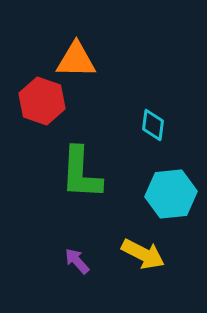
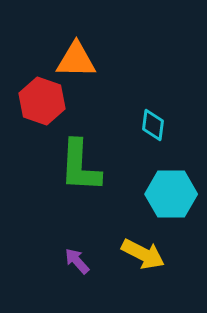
green L-shape: moved 1 px left, 7 px up
cyan hexagon: rotated 6 degrees clockwise
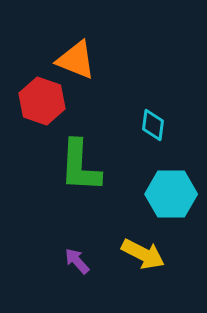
orange triangle: rotated 21 degrees clockwise
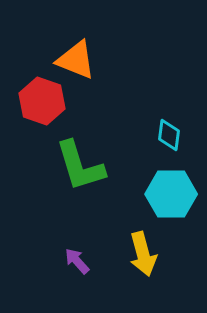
cyan diamond: moved 16 px right, 10 px down
green L-shape: rotated 20 degrees counterclockwise
yellow arrow: rotated 48 degrees clockwise
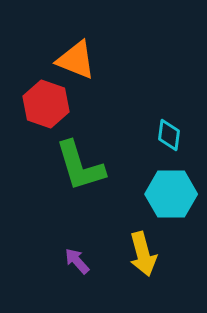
red hexagon: moved 4 px right, 3 px down
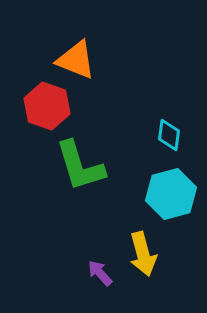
red hexagon: moved 1 px right, 2 px down
cyan hexagon: rotated 15 degrees counterclockwise
purple arrow: moved 23 px right, 12 px down
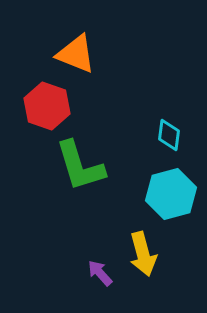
orange triangle: moved 6 px up
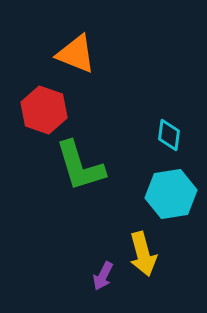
red hexagon: moved 3 px left, 4 px down
cyan hexagon: rotated 6 degrees clockwise
purple arrow: moved 3 px right, 3 px down; rotated 112 degrees counterclockwise
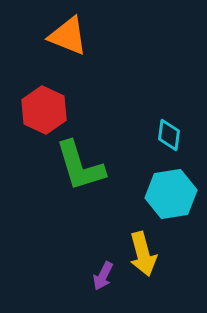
orange triangle: moved 8 px left, 18 px up
red hexagon: rotated 6 degrees clockwise
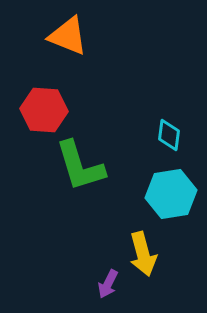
red hexagon: rotated 21 degrees counterclockwise
purple arrow: moved 5 px right, 8 px down
